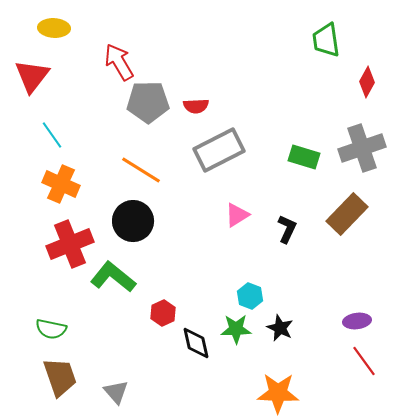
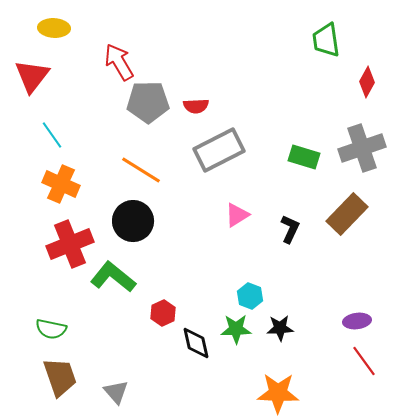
black L-shape: moved 3 px right
black star: rotated 28 degrees counterclockwise
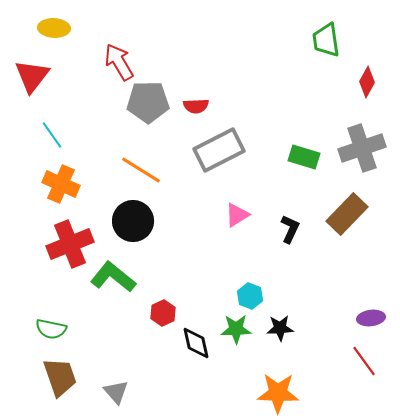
purple ellipse: moved 14 px right, 3 px up
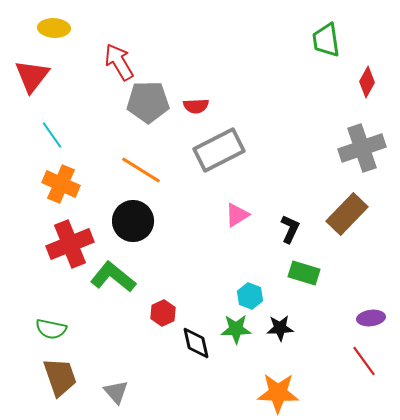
green rectangle: moved 116 px down
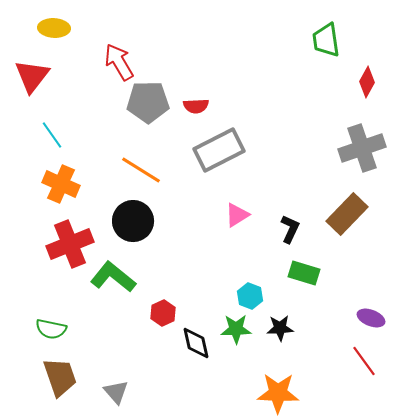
purple ellipse: rotated 28 degrees clockwise
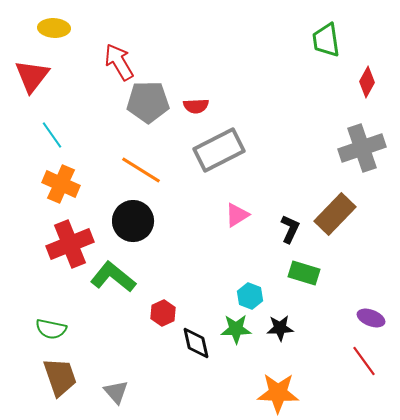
brown rectangle: moved 12 px left
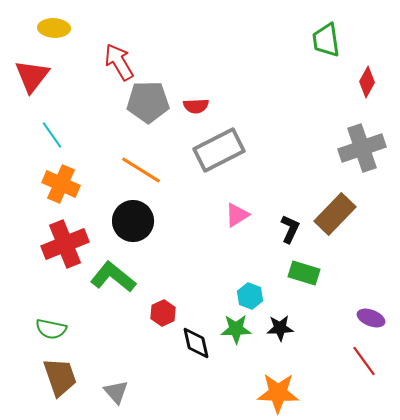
red cross: moved 5 px left
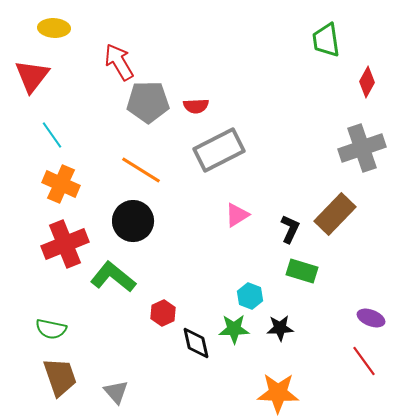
green rectangle: moved 2 px left, 2 px up
green star: moved 2 px left
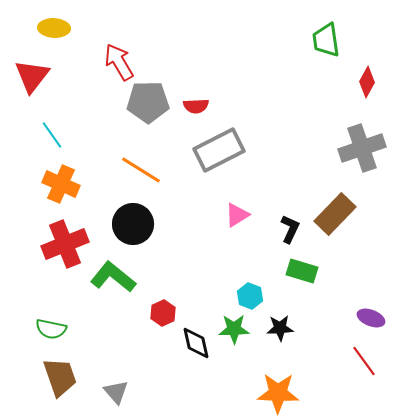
black circle: moved 3 px down
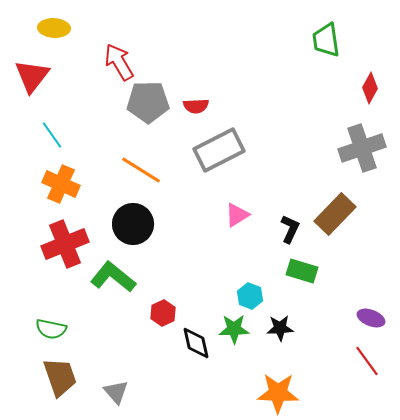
red diamond: moved 3 px right, 6 px down
red line: moved 3 px right
